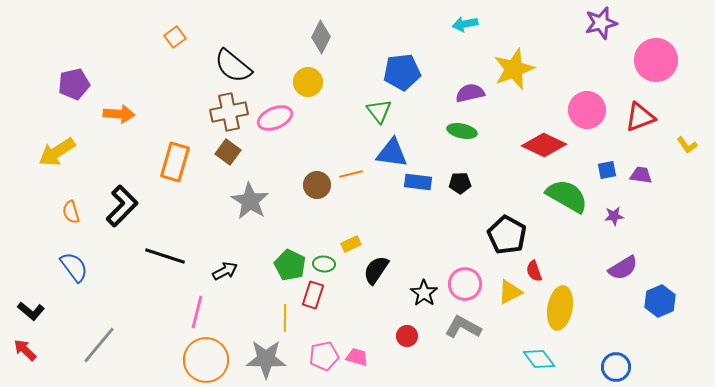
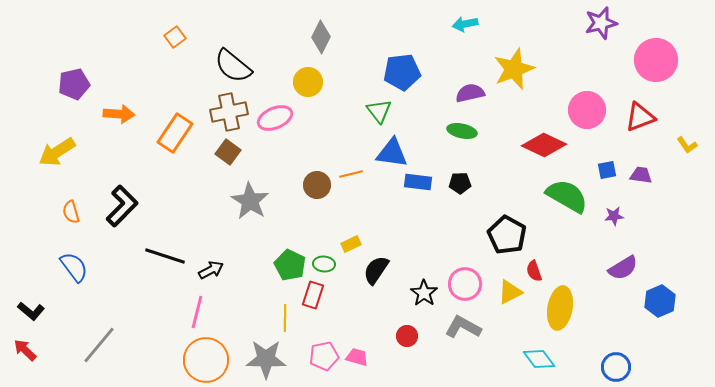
orange rectangle at (175, 162): moved 29 px up; rotated 18 degrees clockwise
black arrow at (225, 271): moved 14 px left, 1 px up
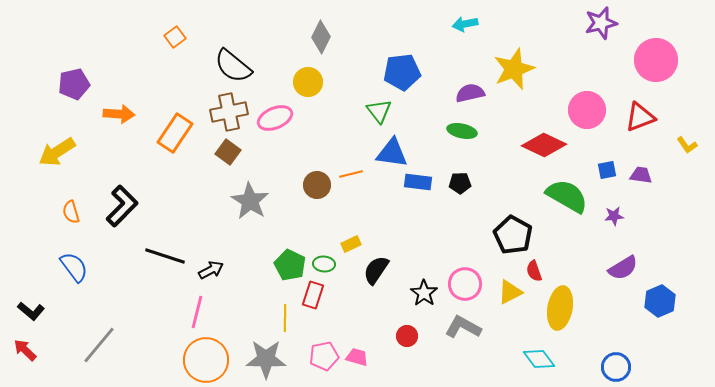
black pentagon at (507, 235): moved 6 px right
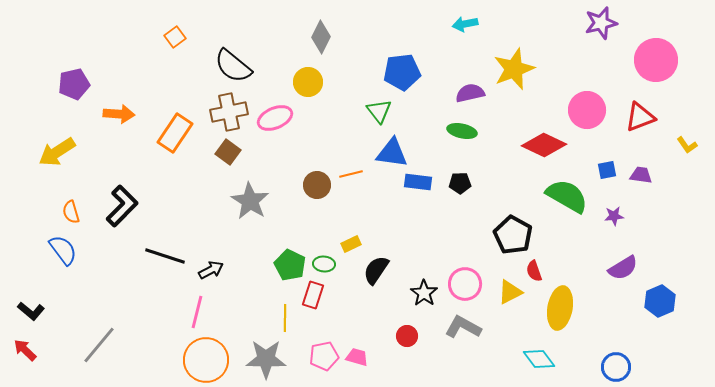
blue semicircle at (74, 267): moved 11 px left, 17 px up
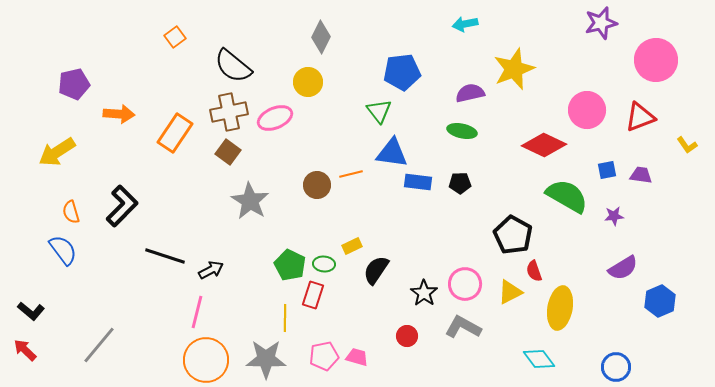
yellow rectangle at (351, 244): moved 1 px right, 2 px down
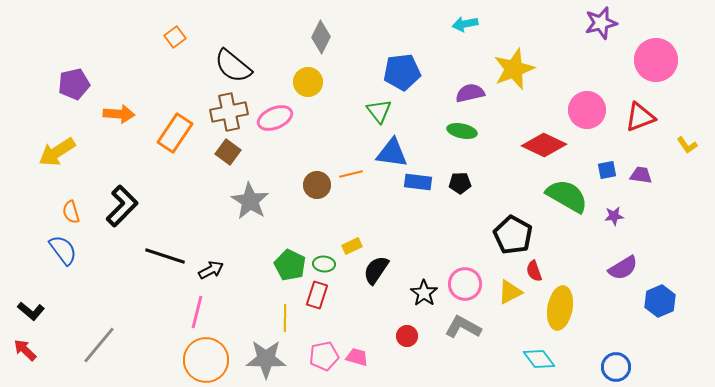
red rectangle at (313, 295): moved 4 px right
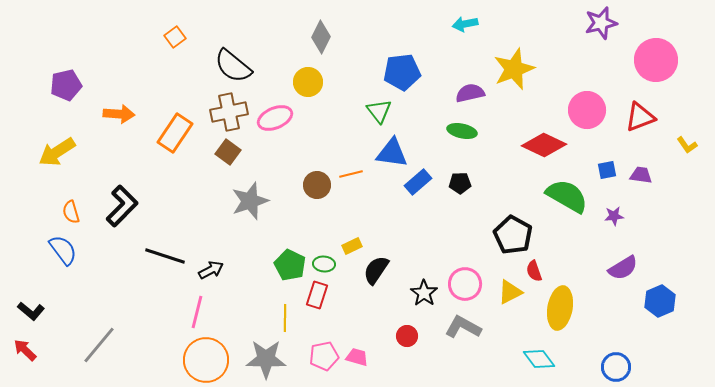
purple pentagon at (74, 84): moved 8 px left, 1 px down
blue rectangle at (418, 182): rotated 48 degrees counterclockwise
gray star at (250, 201): rotated 21 degrees clockwise
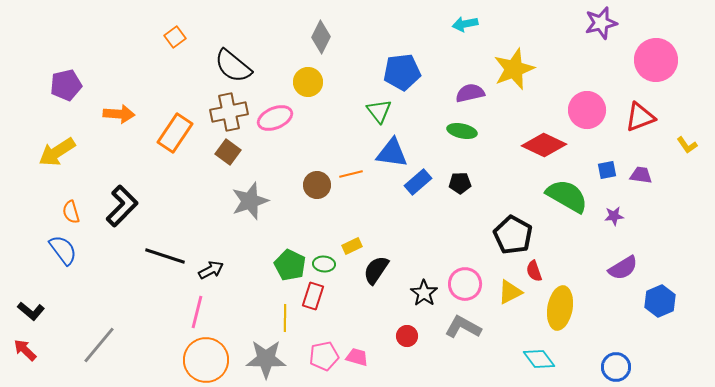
red rectangle at (317, 295): moved 4 px left, 1 px down
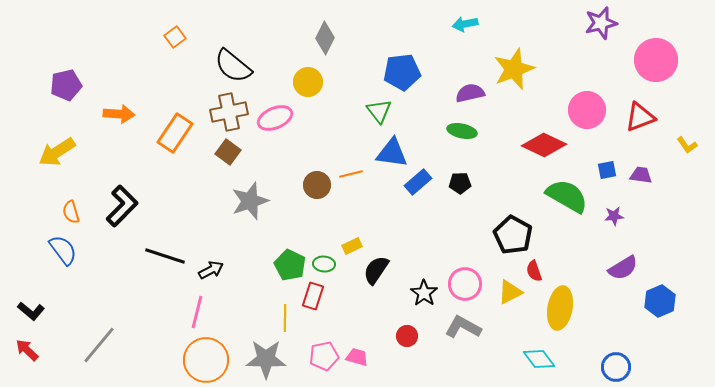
gray diamond at (321, 37): moved 4 px right, 1 px down
red arrow at (25, 350): moved 2 px right
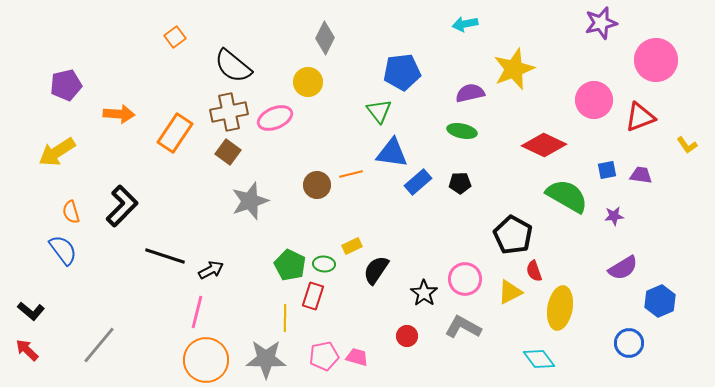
pink circle at (587, 110): moved 7 px right, 10 px up
pink circle at (465, 284): moved 5 px up
blue circle at (616, 367): moved 13 px right, 24 px up
